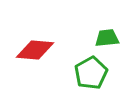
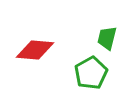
green trapezoid: rotated 70 degrees counterclockwise
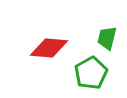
red diamond: moved 14 px right, 2 px up
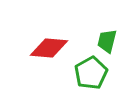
green trapezoid: moved 3 px down
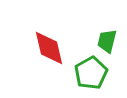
red diamond: rotated 72 degrees clockwise
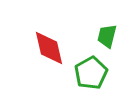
green trapezoid: moved 5 px up
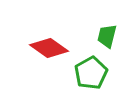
red diamond: rotated 42 degrees counterclockwise
